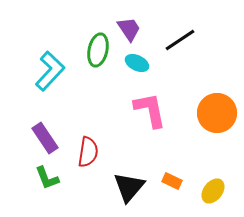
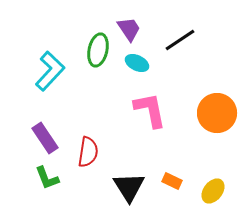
black triangle: rotated 12 degrees counterclockwise
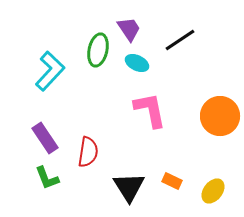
orange circle: moved 3 px right, 3 px down
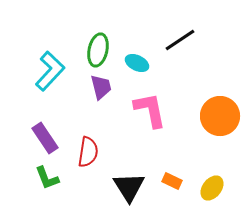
purple trapezoid: moved 28 px left, 58 px down; rotated 20 degrees clockwise
yellow ellipse: moved 1 px left, 3 px up
